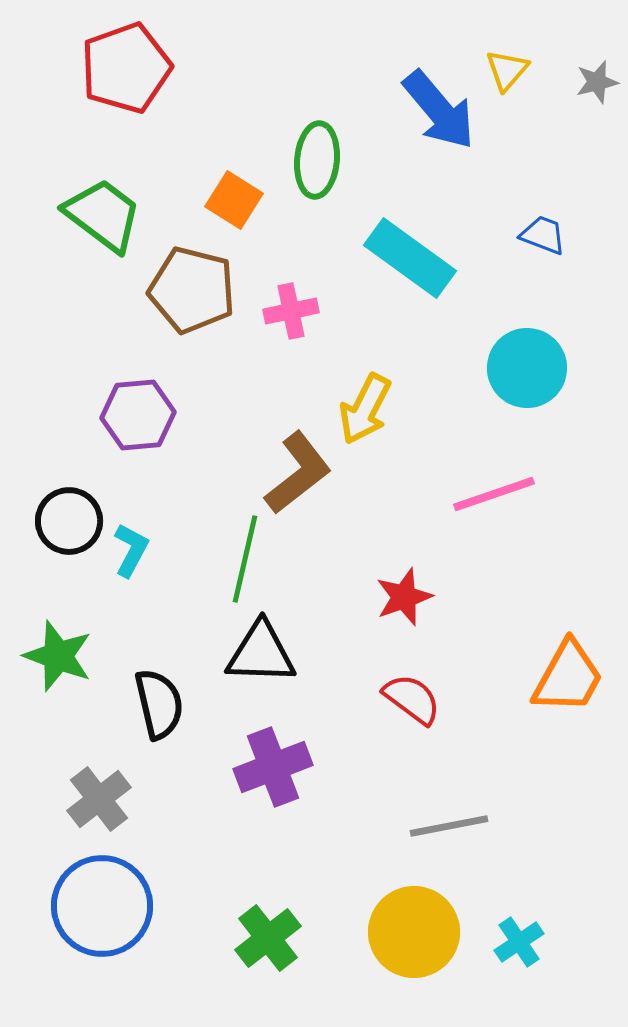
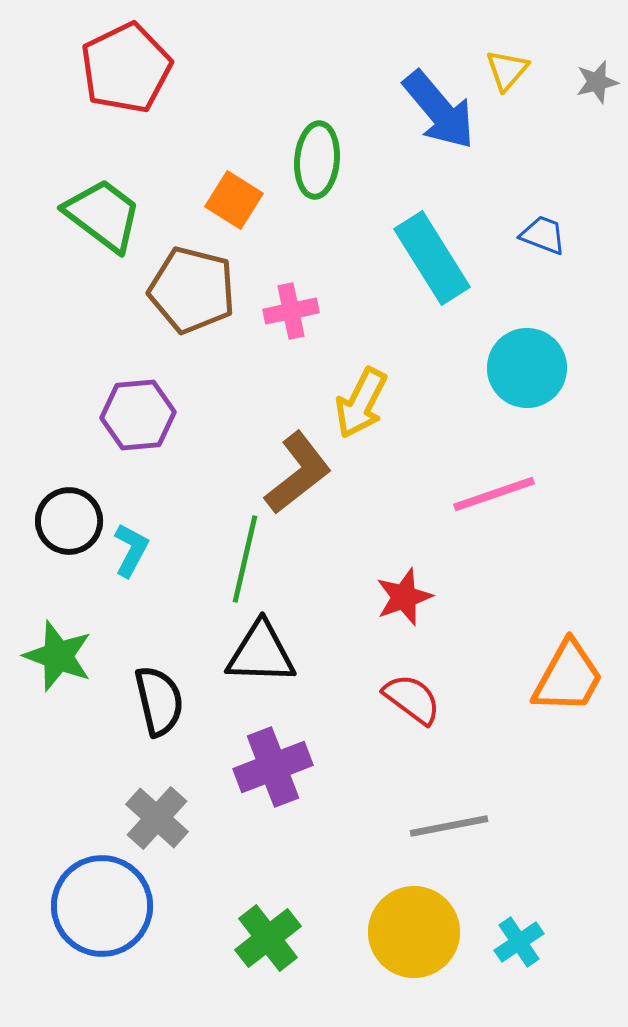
red pentagon: rotated 6 degrees counterclockwise
cyan rectangle: moved 22 px right; rotated 22 degrees clockwise
yellow arrow: moved 4 px left, 6 px up
black semicircle: moved 3 px up
gray cross: moved 58 px right, 19 px down; rotated 10 degrees counterclockwise
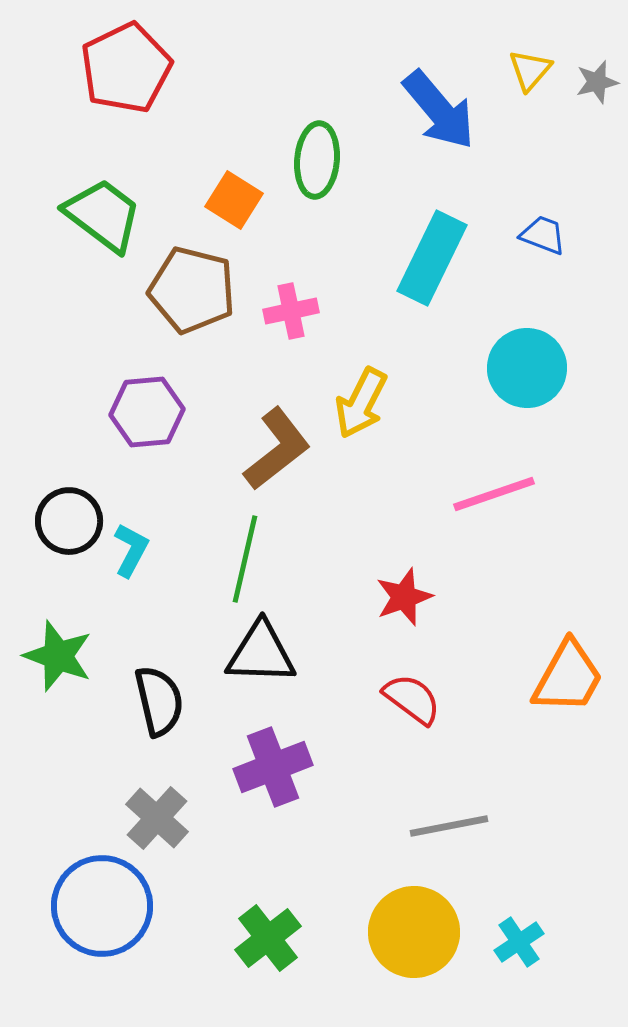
yellow triangle: moved 23 px right
cyan rectangle: rotated 58 degrees clockwise
purple hexagon: moved 9 px right, 3 px up
brown L-shape: moved 21 px left, 24 px up
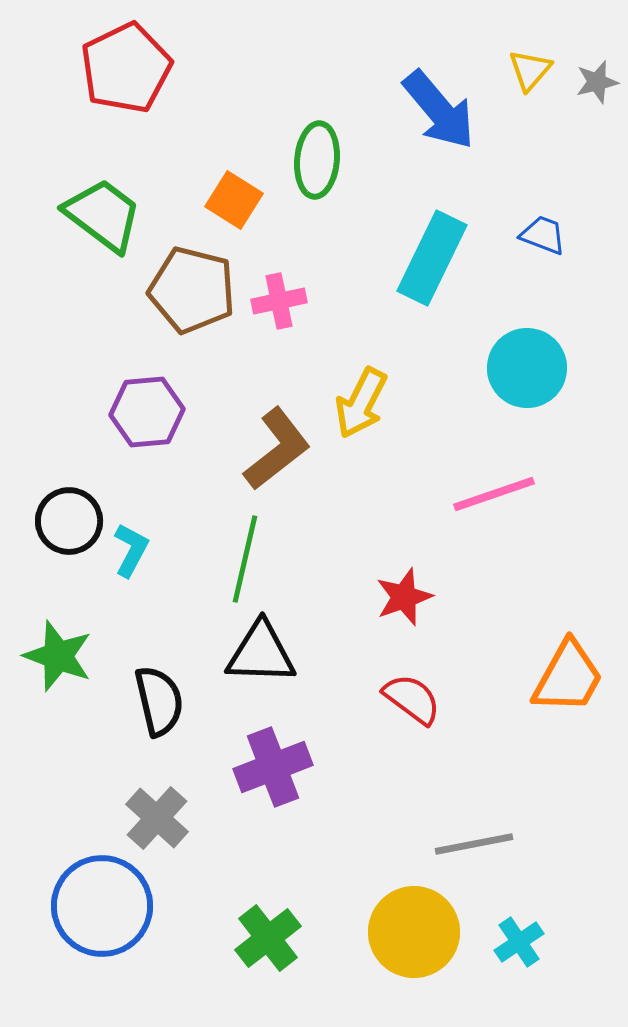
pink cross: moved 12 px left, 10 px up
gray line: moved 25 px right, 18 px down
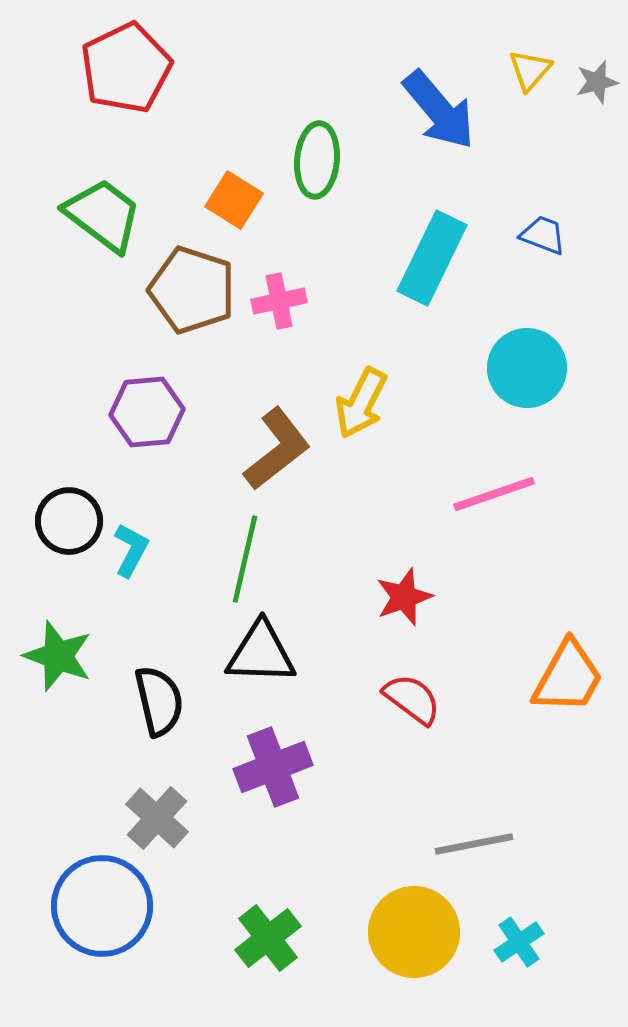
brown pentagon: rotated 4 degrees clockwise
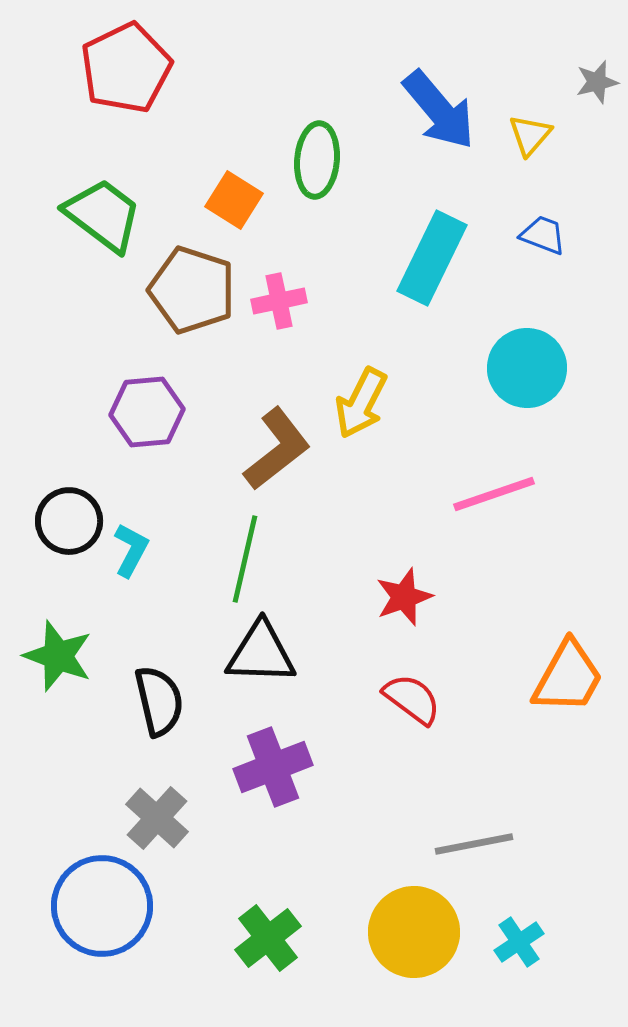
yellow triangle: moved 65 px down
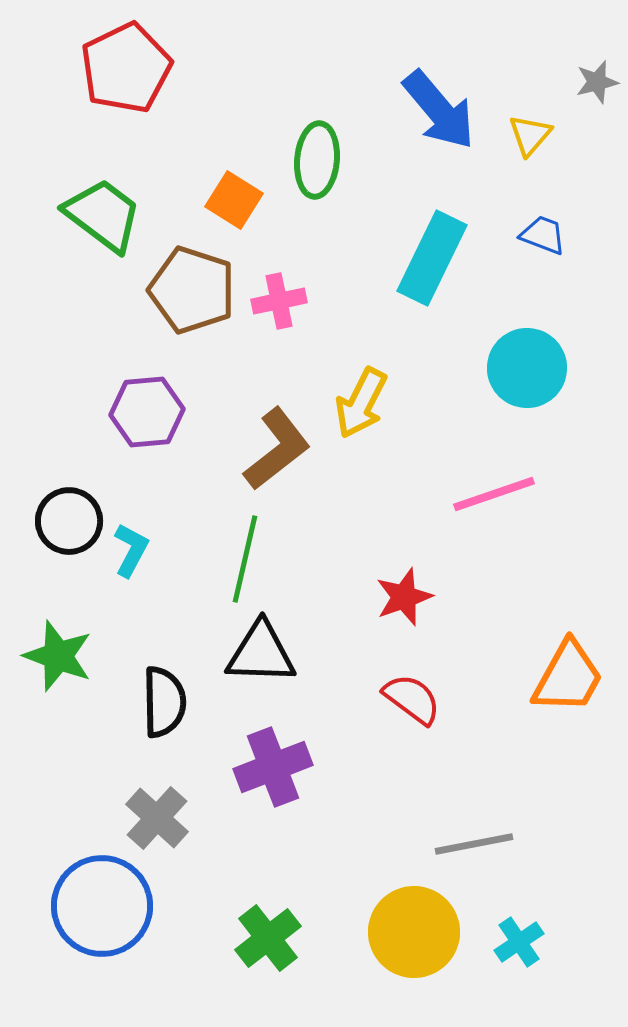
black semicircle: moved 5 px right, 1 px down; rotated 12 degrees clockwise
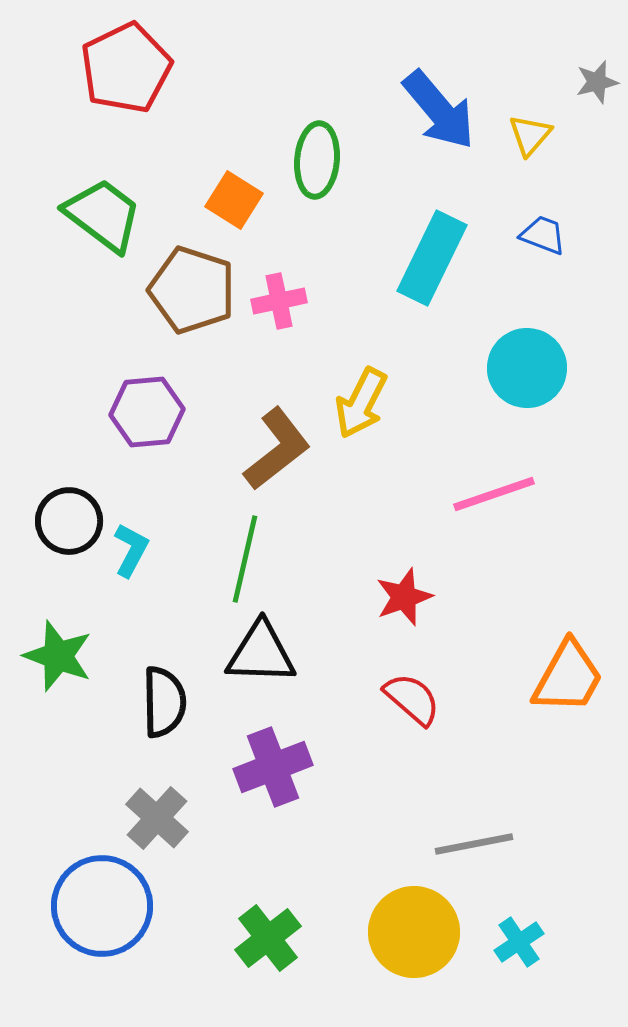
red semicircle: rotated 4 degrees clockwise
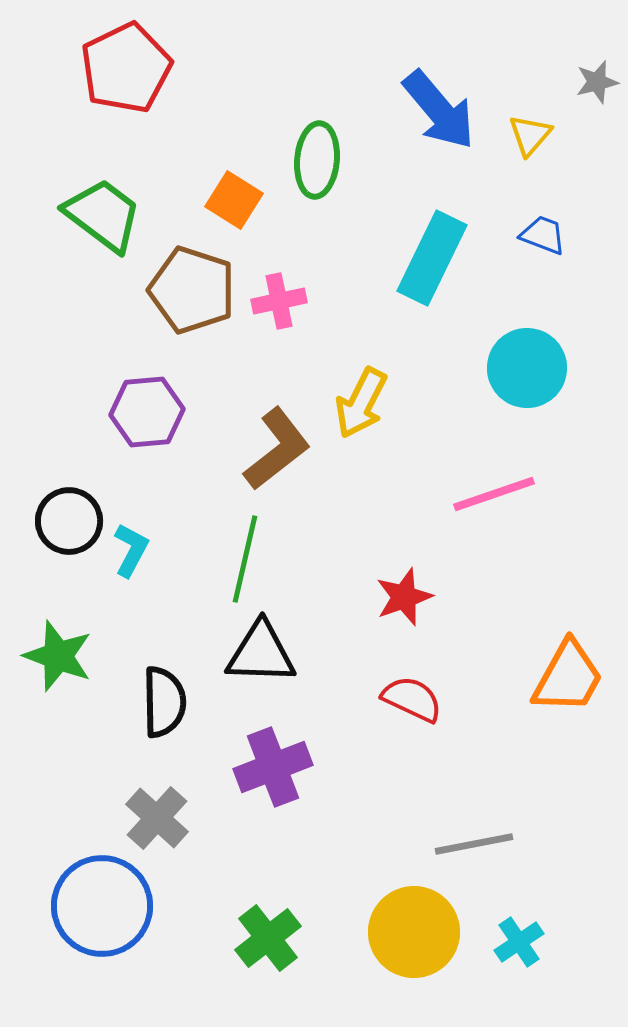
red semicircle: rotated 16 degrees counterclockwise
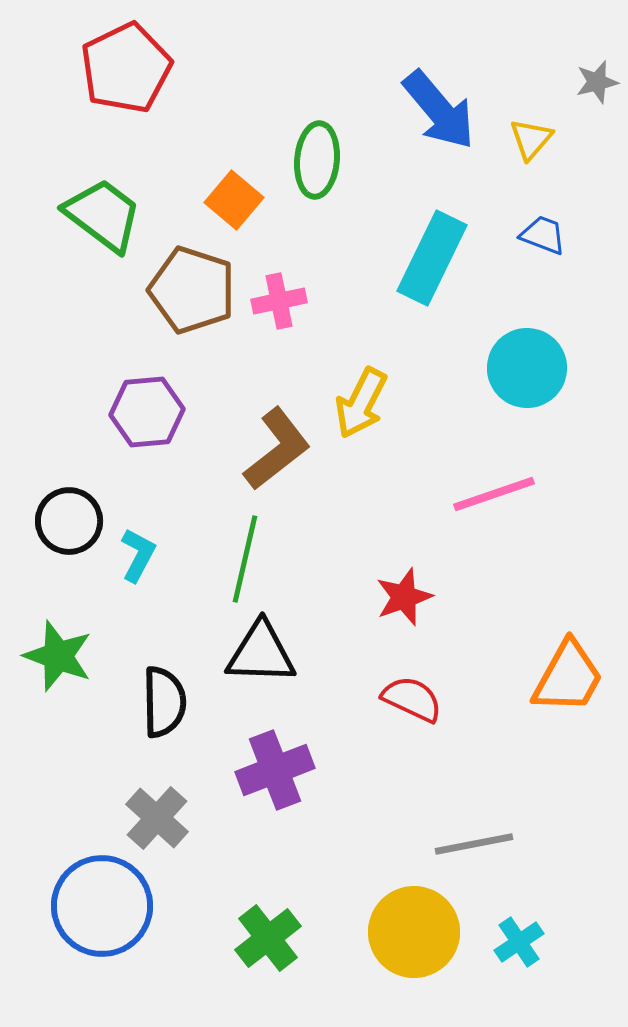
yellow triangle: moved 1 px right, 4 px down
orange square: rotated 8 degrees clockwise
cyan L-shape: moved 7 px right, 5 px down
purple cross: moved 2 px right, 3 px down
